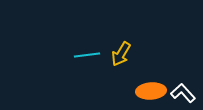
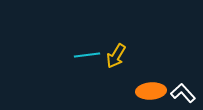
yellow arrow: moved 5 px left, 2 px down
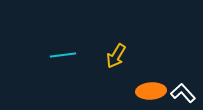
cyan line: moved 24 px left
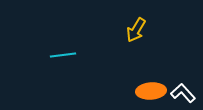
yellow arrow: moved 20 px right, 26 px up
